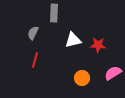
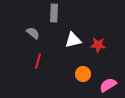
gray semicircle: rotated 104 degrees clockwise
red line: moved 3 px right, 1 px down
pink semicircle: moved 5 px left, 12 px down
orange circle: moved 1 px right, 4 px up
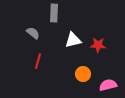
pink semicircle: rotated 18 degrees clockwise
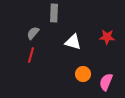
gray semicircle: rotated 88 degrees counterclockwise
white triangle: moved 2 px down; rotated 30 degrees clockwise
red star: moved 9 px right, 8 px up
red line: moved 7 px left, 6 px up
pink semicircle: moved 2 px left, 3 px up; rotated 54 degrees counterclockwise
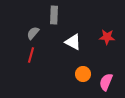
gray rectangle: moved 2 px down
white triangle: rotated 12 degrees clockwise
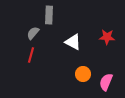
gray rectangle: moved 5 px left
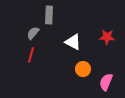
orange circle: moved 5 px up
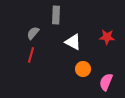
gray rectangle: moved 7 px right
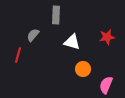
gray semicircle: moved 2 px down
red star: rotated 14 degrees counterclockwise
white triangle: moved 1 px left; rotated 12 degrees counterclockwise
red line: moved 13 px left
pink semicircle: moved 3 px down
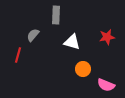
pink semicircle: rotated 90 degrees counterclockwise
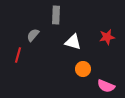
white triangle: moved 1 px right
pink semicircle: moved 1 px down
